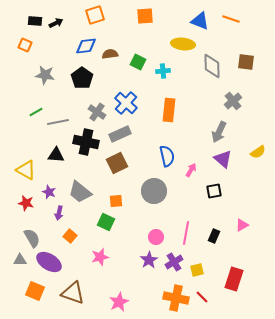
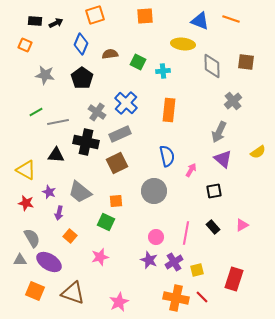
blue diamond at (86, 46): moved 5 px left, 2 px up; rotated 60 degrees counterclockwise
black rectangle at (214, 236): moved 1 px left, 9 px up; rotated 64 degrees counterclockwise
purple star at (149, 260): rotated 18 degrees counterclockwise
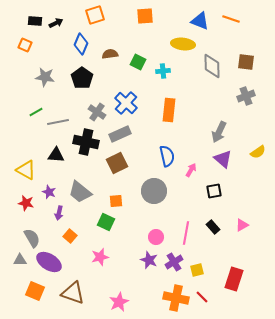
gray star at (45, 75): moved 2 px down
gray cross at (233, 101): moved 13 px right, 5 px up; rotated 18 degrees clockwise
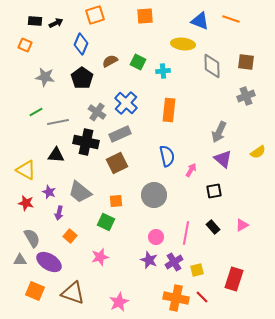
brown semicircle at (110, 54): moved 7 px down; rotated 21 degrees counterclockwise
gray circle at (154, 191): moved 4 px down
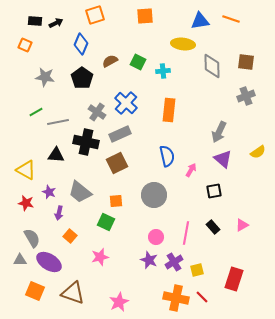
blue triangle at (200, 21): rotated 30 degrees counterclockwise
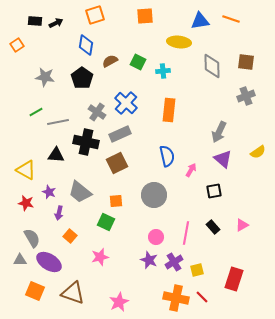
blue diamond at (81, 44): moved 5 px right, 1 px down; rotated 15 degrees counterclockwise
yellow ellipse at (183, 44): moved 4 px left, 2 px up
orange square at (25, 45): moved 8 px left; rotated 32 degrees clockwise
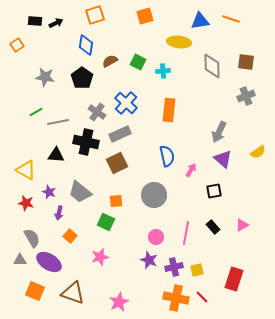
orange square at (145, 16): rotated 12 degrees counterclockwise
purple cross at (174, 262): moved 5 px down; rotated 18 degrees clockwise
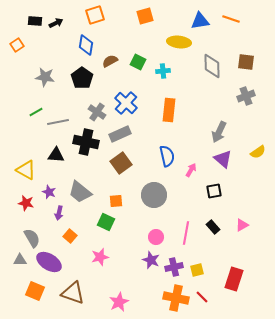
brown square at (117, 163): moved 4 px right; rotated 10 degrees counterclockwise
purple star at (149, 260): moved 2 px right
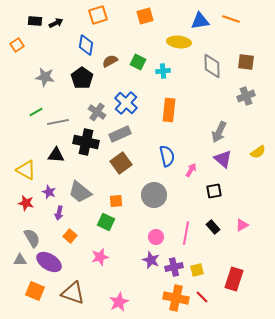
orange square at (95, 15): moved 3 px right
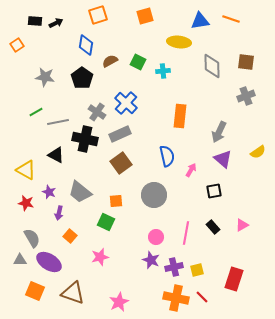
orange rectangle at (169, 110): moved 11 px right, 6 px down
black cross at (86, 142): moved 1 px left, 3 px up
black triangle at (56, 155): rotated 24 degrees clockwise
